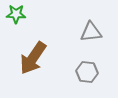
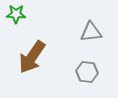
brown arrow: moved 1 px left, 1 px up
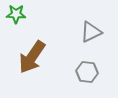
gray triangle: rotated 20 degrees counterclockwise
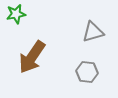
green star: rotated 12 degrees counterclockwise
gray triangle: moved 2 px right; rotated 10 degrees clockwise
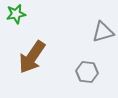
gray triangle: moved 10 px right
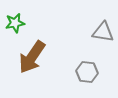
green star: moved 1 px left, 9 px down
gray triangle: rotated 25 degrees clockwise
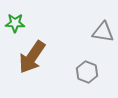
green star: rotated 12 degrees clockwise
gray hexagon: rotated 15 degrees clockwise
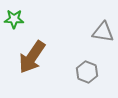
green star: moved 1 px left, 4 px up
